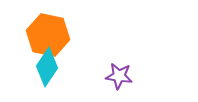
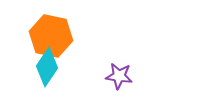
orange hexagon: moved 3 px right, 1 px down
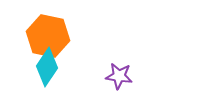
orange hexagon: moved 3 px left
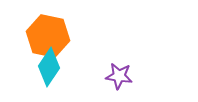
cyan diamond: moved 2 px right
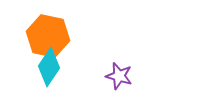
purple star: rotated 8 degrees clockwise
